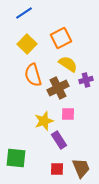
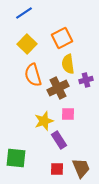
orange square: moved 1 px right
yellow semicircle: rotated 132 degrees counterclockwise
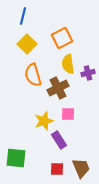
blue line: moved 1 px left, 3 px down; rotated 42 degrees counterclockwise
purple cross: moved 2 px right, 7 px up
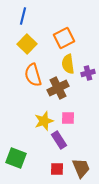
orange square: moved 2 px right
pink square: moved 4 px down
green square: rotated 15 degrees clockwise
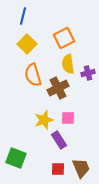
yellow star: moved 1 px up
red square: moved 1 px right
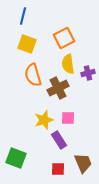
yellow square: rotated 24 degrees counterclockwise
brown trapezoid: moved 2 px right, 5 px up
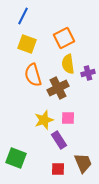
blue line: rotated 12 degrees clockwise
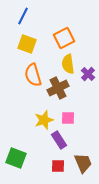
purple cross: moved 1 px down; rotated 32 degrees counterclockwise
red square: moved 3 px up
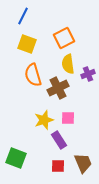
purple cross: rotated 24 degrees clockwise
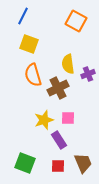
orange square: moved 12 px right, 17 px up; rotated 35 degrees counterclockwise
yellow square: moved 2 px right
green square: moved 9 px right, 5 px down
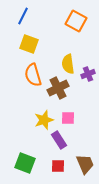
brown trapezoid: moved 2 px right, 1 px down
